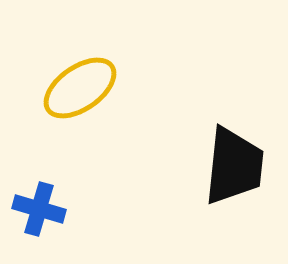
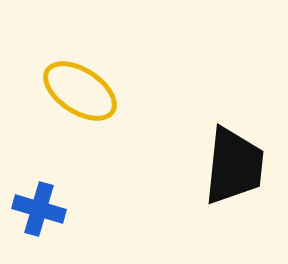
yellow ellipse: moved 3 px down; rotated 68 degrees clockwise
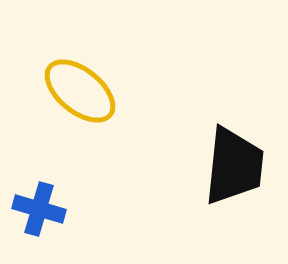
yellow ellipse: rotated 6 degrees clockwise
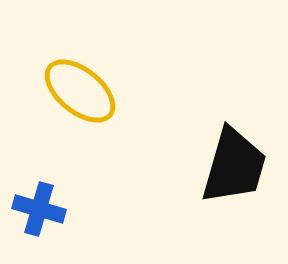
black trapezoid: rotated 10 degrees clockwise
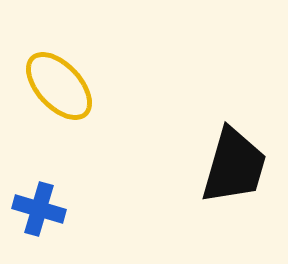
yellow ellipse: moved 21 px left, 5 px up; rotated 8 degrees clockwise
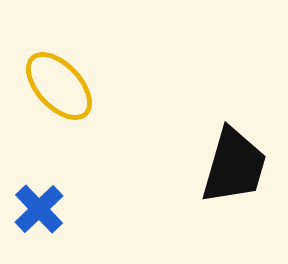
blue cross: rotated 30 degrees clockwise
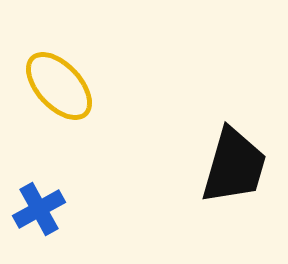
blue cross: rotated 15 degrees clockwise
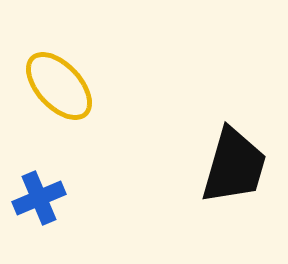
blue cross: moved 11 px up; rotated 6 degrees clockwise
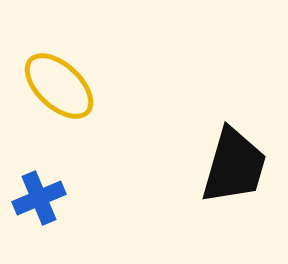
yellow ellipse: rotated 4 degrees counterclockwise
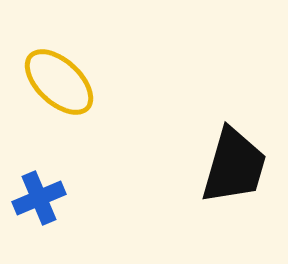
yellow ellipse: moved 4 px up
